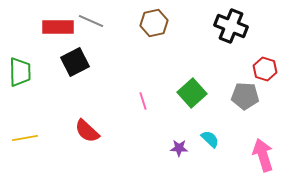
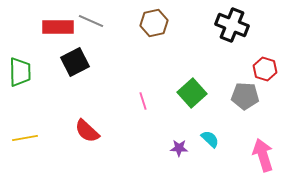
black cross: moved 1 px right, 1 px up
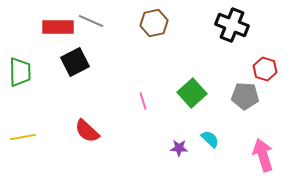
yellow line: moved 2 px left, 1 px up
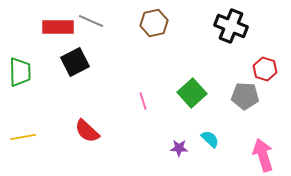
black cross: moved 1 px left, 1 px down
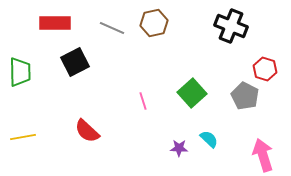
gray line: moved 21 px right, 7 px down
red rectangle: moved 3 px left, 4 px up
gray pentagon: rotated 24 degrees clockwise
cyan semicircle: moved 1 px left
